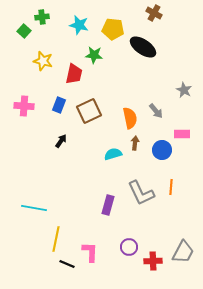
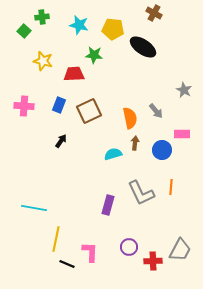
red trapezoid: rotated 105 degrees counterclockwise
gray trapezoid: moved 3 px left, 2 px up
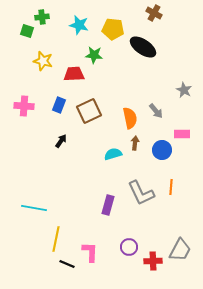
green square: moved 3 px right; rotated 24 degrees counterclockwise
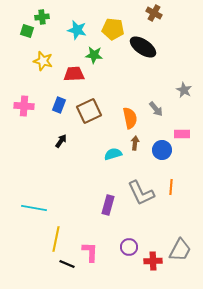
cyan star: moved 2 px left, 5 px down
gray arrow: moved 2 px up
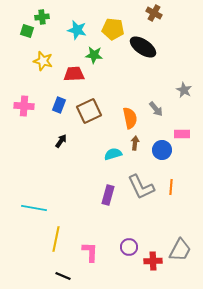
gray L-shape: moved 6 px up
purple rectangle: moved 10 px up
black line: moved 4 px left, 12 px down
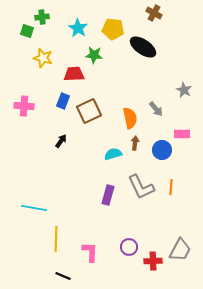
cyan star: moved 1 px right, 2 px up; rotated 18 degrees clockwise
yellow star: moved 3 px up
blue rectangle: moved 4 px right, 4 px up
yellow line: rotated 10 degrees counterclockwise
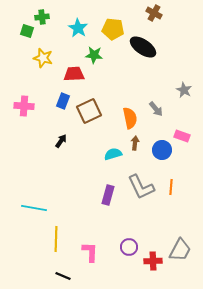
pink rectangle: moved 2 px down; rotated 21 degrees clockwise
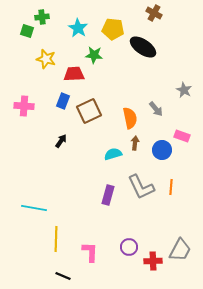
yellow star: moved 3 px right, 1 px down
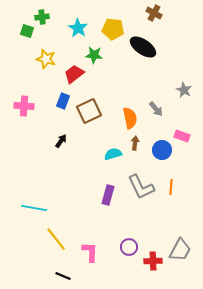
red trapezoid: rotated 35 degrees counterclockwise
yellow line: rotated 40 degrees counterclockwise
